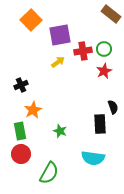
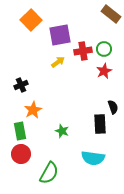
green star: moved 2 px right
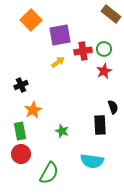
black rectangle: moved 1 px down
cyan semicircle: moved 1 px left, 3 px down
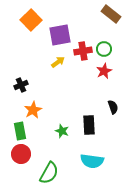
black rectangle: moved 11 px left
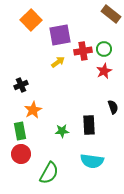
green star: rotated 24 degrees counterclockwise
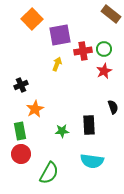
orange square: moved 1 px right, 1 px up
yellow arrow: moved 1 px left, 2 px down; rotated 32 degrees counterclockwise
orange star: moved 2 px right, 1 px up
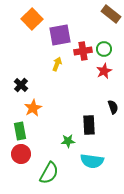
black cross: rotated 24 degrees counterclockwise
orange star: moved 2 px left, 1 px up
green star: moved 6 px right, 10 px down
